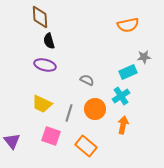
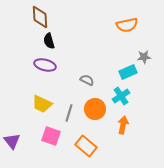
orange semicircle: moved 1 px left
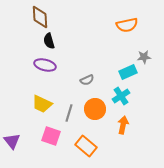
gray semicircle: rotated 128 degrees clockwise
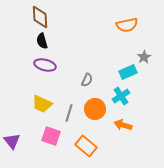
black semicircle: moved 7 px left
gray star: rotated 24 degrees counterclockwise
gray semicircle: rotated 40 degrees counterclockwise
orange arrow: rotated 84 degrees counterclockwise
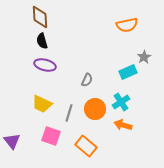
cyan cross: moved 6 px down
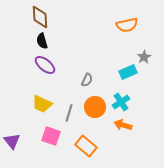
purple ellipse: rotated 25 degrees clockwise
orange circle: moved 2 px up
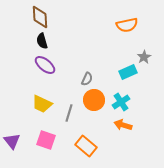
gray semicircle: moved 1 px up
orange circle: moved 1 px left, 7 px up
pink square: moved 5 px left, 4 px down
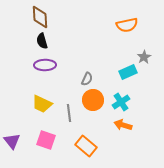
purple ellipse: rotated 40 degrees counterclockwise
orange circle: moved 1 px left
gray line: rotated 24 degrees counterclockwise
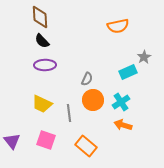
orange semicircle: moved 9 px left, 1 px down
black semicircle: rotated 28 degrees counterclockwise
